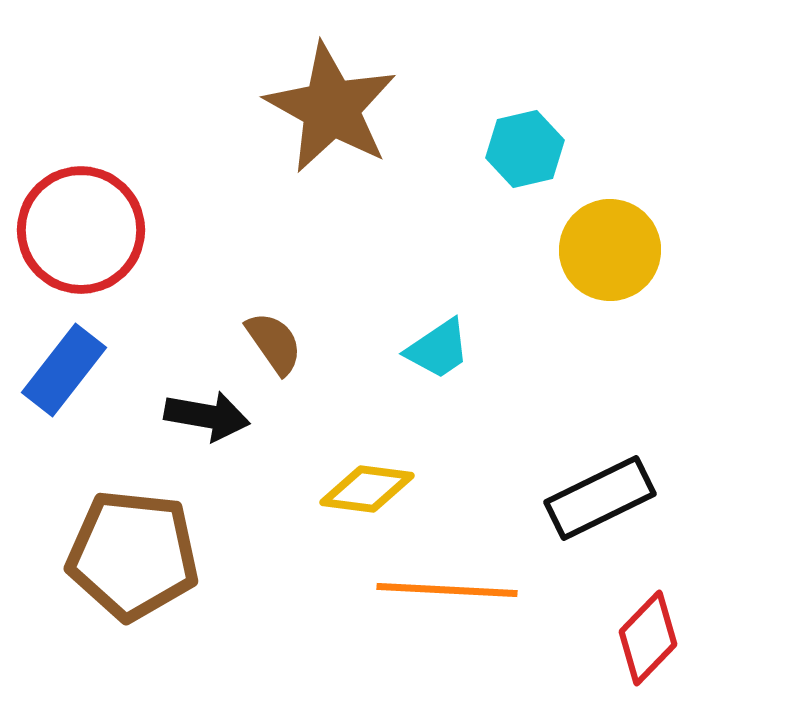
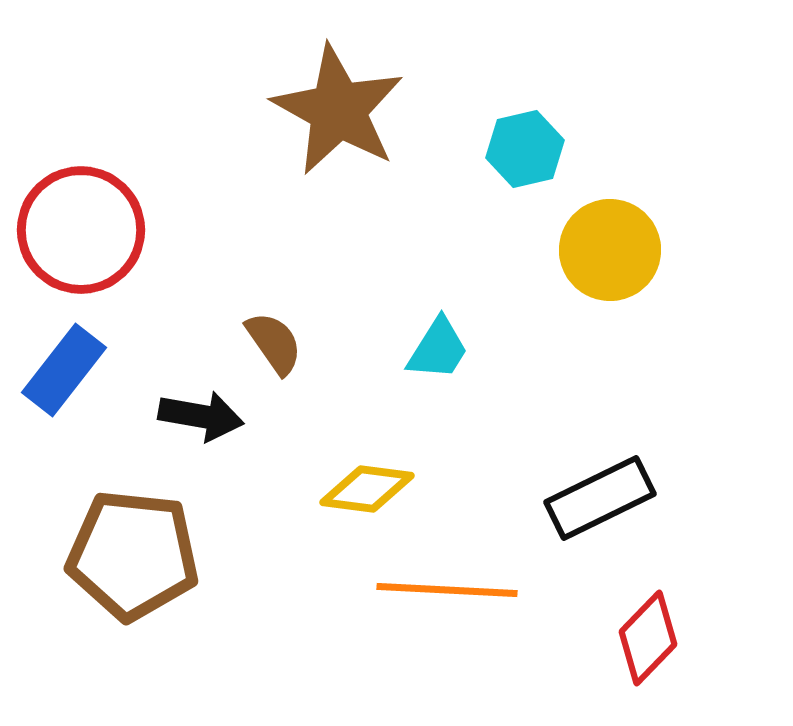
brown star: moved 7 px right, 2 px down
cyan trapezoid: rotated 24 degrees counterclockwise
black arrow: moved 6 px left
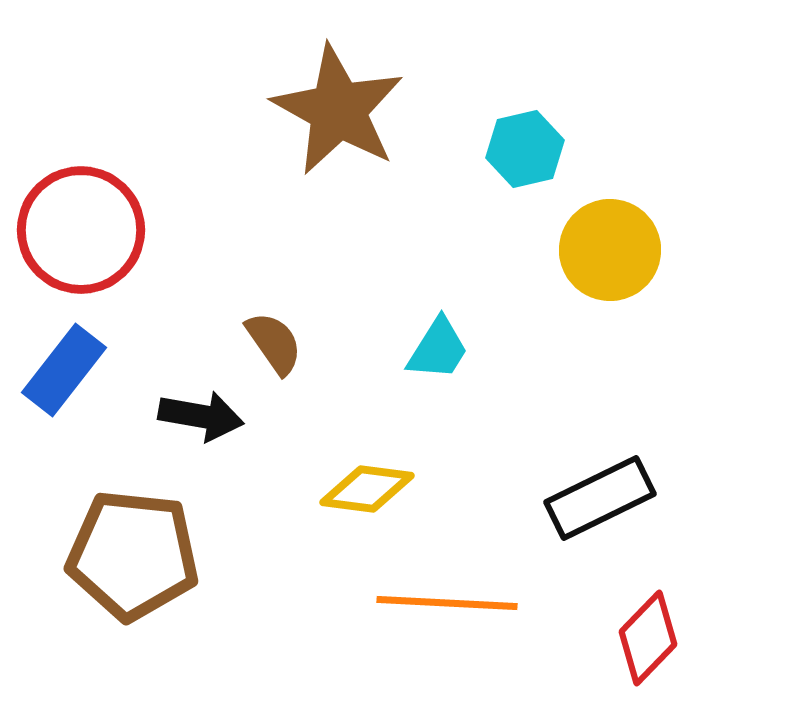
orange line: moved 13 px down
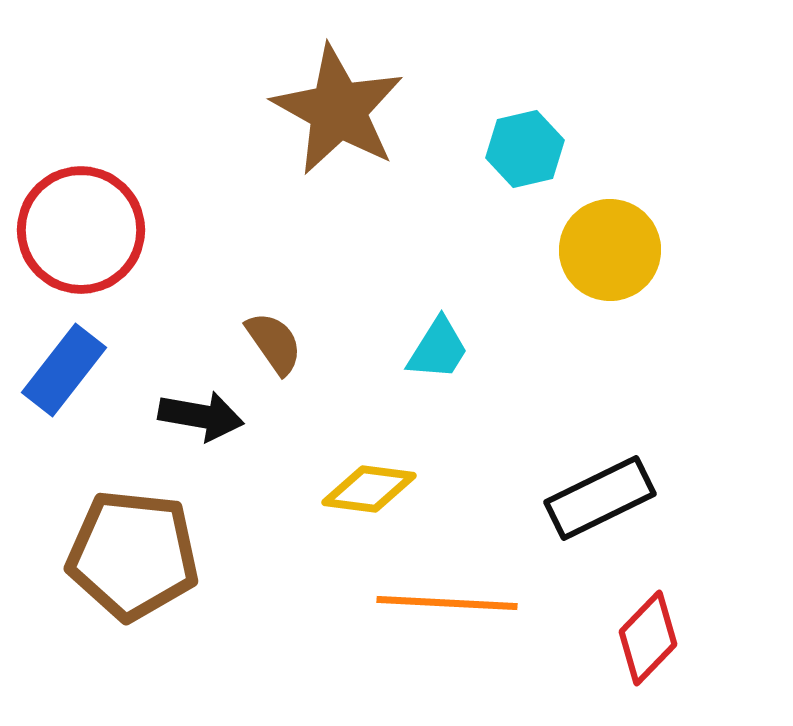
yellow diamond: moved 2 px right
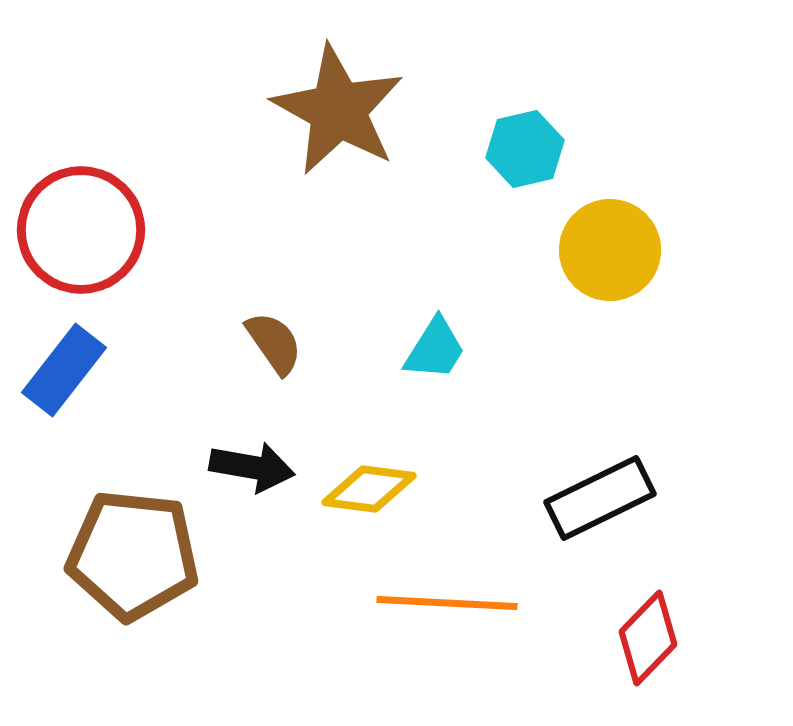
cyan trapezoid: moved 3 px left
black arrow: moved 51 px right, 51 px down
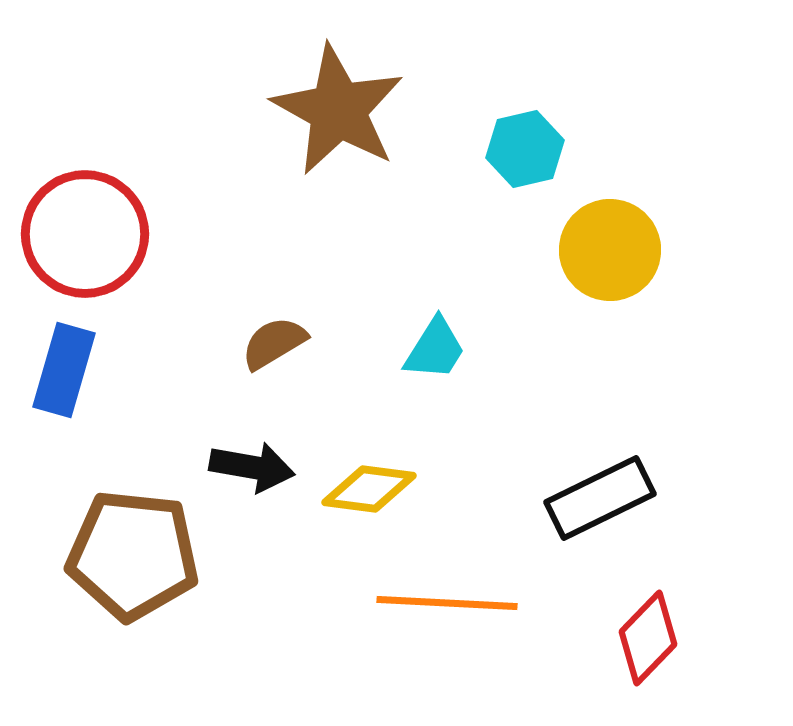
red circle: moved 4 px right, 4 px down
brown semicircle: rotated 86 degrees counterclockwise
blue rectangle: rotated 22 degrees counterclockwise
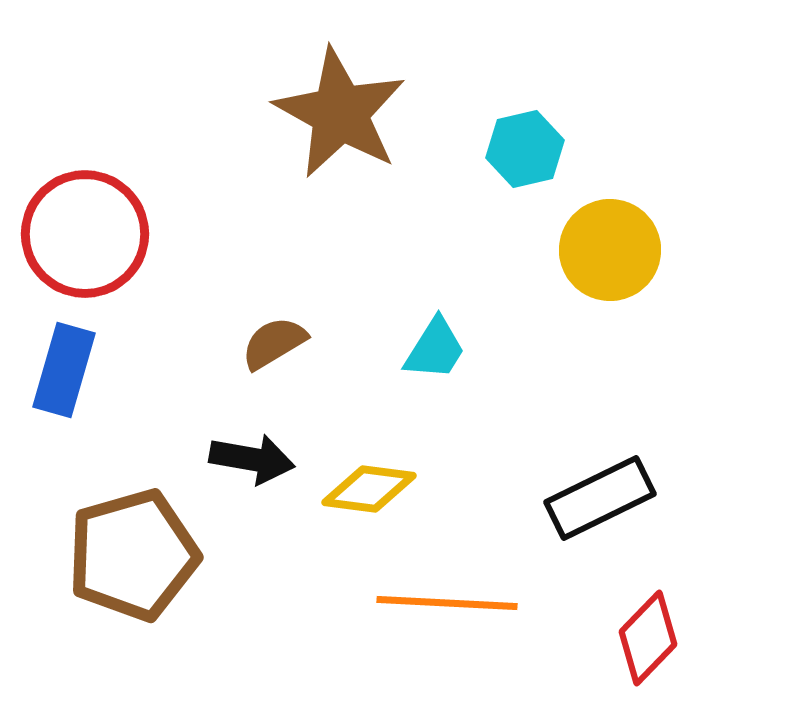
brown star: moved 2 px right, 3 px down
black arrow: moved 8 px up
brown pentagon: rotated 22 degrees counterclockwise
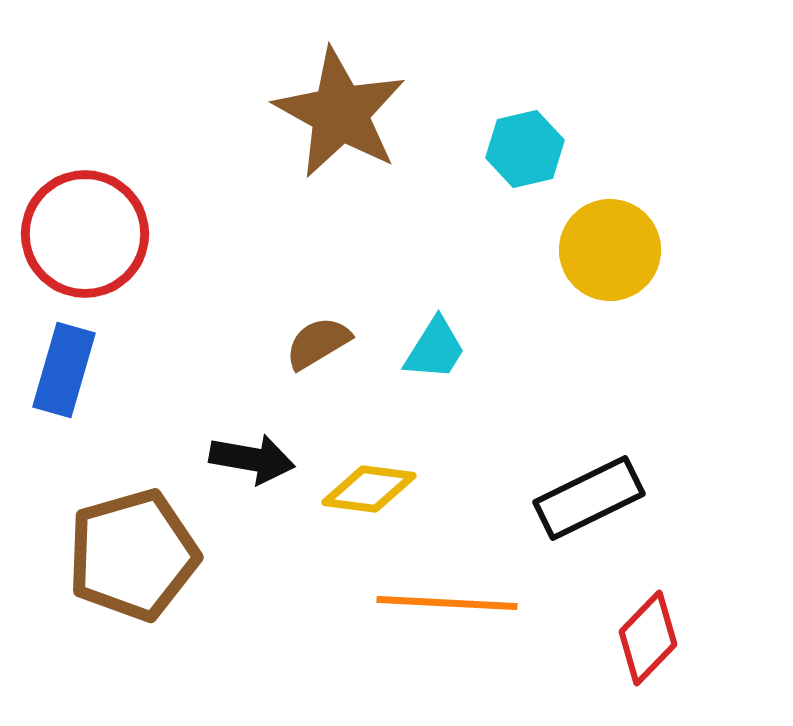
brown semicircle: moved 44 px right
black rectangle: moved 11 px left
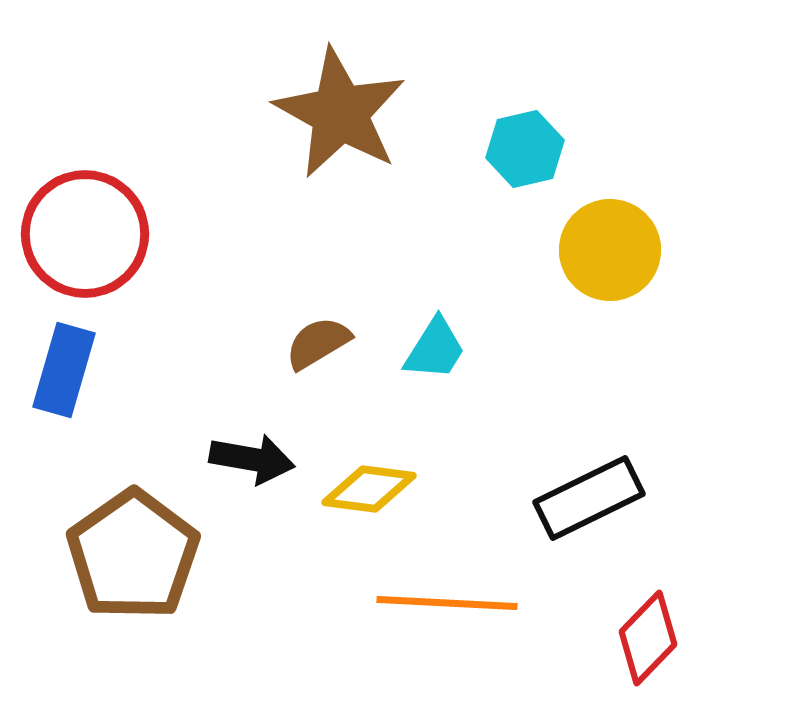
brown pentagon: rotated 19 degrees counterclockwise
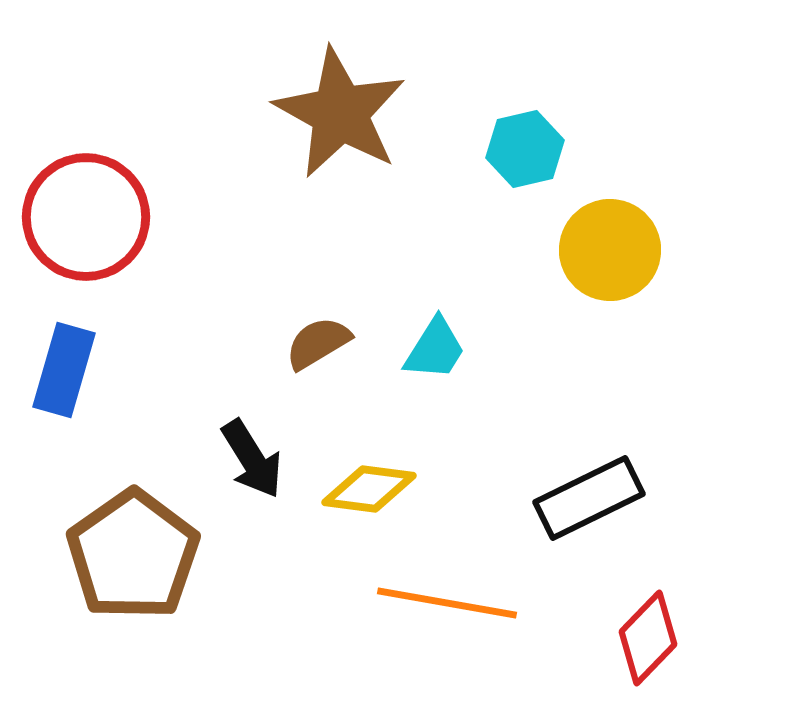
red circle: moved 1 px right, 17 px up
black arrow: rotated 48 degrees clockwise
orange line: rotated 7 degrees clockwise
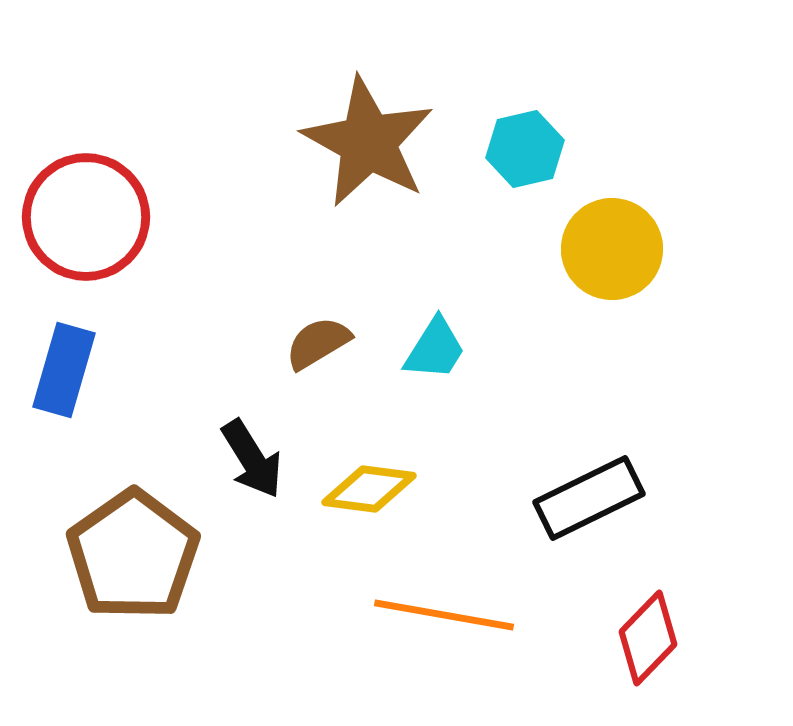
brown star: moved 28 px right, 29 px down
yellow circle: moved 2 px right, 1 px up
orange line: moved 3 px left, 12 px down
